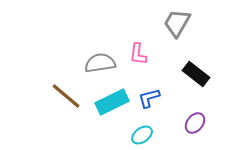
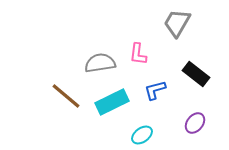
blue L-shape: moved 6 px right, 8 px up
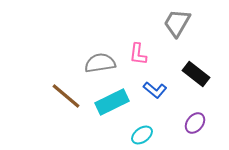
blue L-shape: rotated 125 degrees counterclockwise
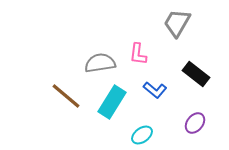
cyan rectangle: rotated 32 degrees counterclockwise
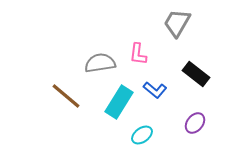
cyan rectangle: moved 7 px right
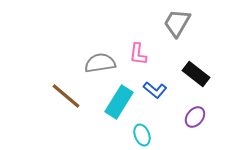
purple ellipse: moved 6 px up
cyan ellipse: rotated 75 degrees counterclockwise
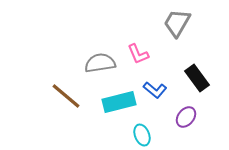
pink L-shape: rotated 30 degrees counterclockwise
black rectangle: moved 1 px right, 4 px down; rotated 16 degrees clockwise
cyan rectangle: rotated 44 degrees clockwise
purple ellipse: moved 9 px left
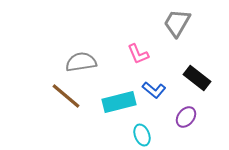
gray semicircle: moved 19 px left, 1 px up
black rectangle: rotated 16 degrees counterclockwise
blue L-shape: moved 1 px left
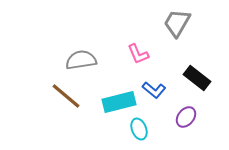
gray semicircle: moved 2 px up
cyan ellipse: moved 3 px left, 6 px up
